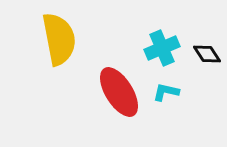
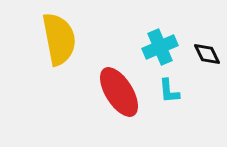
cyan cross: moved 2 px left, 1 px up
black diamond: rotated 8 degrees clockwise
cyan L-shape: moved 3 px right, 1 px up; rotated 108 degrees counterclockwise
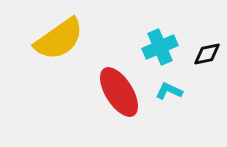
yellow semicircle: rotated 66 degrees clockwise
black diamond: rotated 76 degrees counterclockwise
cyan L-shape: rotated 120 degrees clockwise
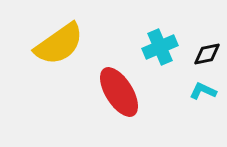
yellow semicircle: moved 5 px down
cyan L-shape: moved 34 px right
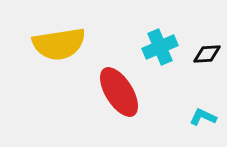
yellow semicircle: rotated 26 degrees clockwise
black diamond: rotated 8 degrees clockwise
cyan L-shape: moved 26 px down
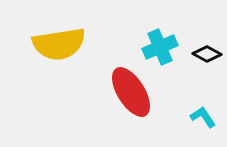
black diamond: rotated 32 degrees clockwise
red ellipse: moved 12 px right
cyan L-shape: rotated 32 degrees clockwise
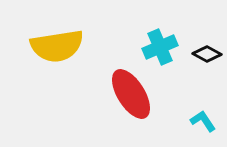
yellow semicircle: moved 2 px left, 2 px down
red ellipse: moved 2 px down
cyan L-shape: moved 4 px down
